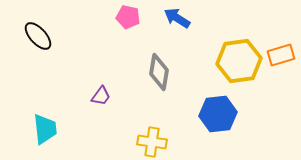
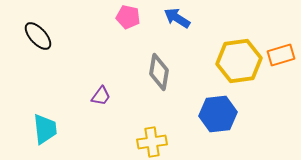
yellow cross: rotated 16 degrees counterclockwise
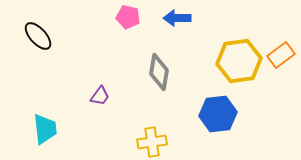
blue arrow: rotated 32 degrees counterclockwise
orange rectangle: rotated 20 degrees counterclockwise
purple trapezoid: moved 1 px left
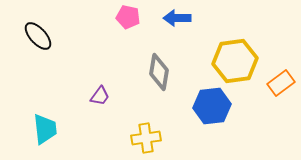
orange rectangle: moved 28 px down
yellow hexagon: moved 4 px left
blue hexagon: moved 6 px left, 8 px up
yellow cross: moved 6 px left, 4 px up
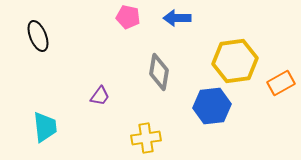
black ellipse: rotated 20 degrees clockwise
orange rectangle: rotated 8 degrees clockwise
cyan trapezoid: moved 2 px up
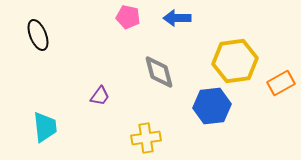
black ellipse: moved 1 px up
gray diamond: rotated 24 degrees counterclockwise
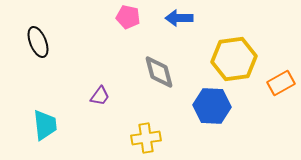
blue arrow: moved 2 px right
black ellipse: moved 7 px down
yellow hexagon: moved 1 px left, 2 px up
blue hexagon: rotated 9 degrees clockwise
cyan trapezoid: moved 2 px up
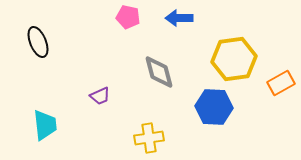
purple trapezoid: rotated 30 degrees clockwise
blue hexagon: moved 2 px right, 1 px down
yellow cross: moved 3 px right
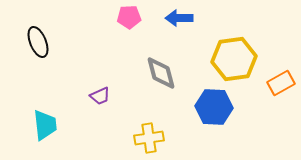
pink pentagon: moved 1 px right; rotated 15 degrees counterclockwise
gray diamond: moved 2 px right, 1 px down
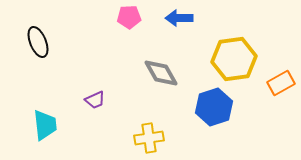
gray diamond: rotated 15 degrees counterclockwise
purple trapezoid: moved 5 px left, 4 px down
blue hexagon: rotated 21 degrees counterclockwise
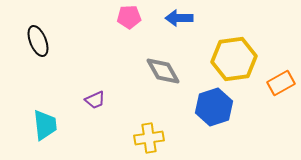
black ellipse: moved 1 px up
gray diamond: moved 2 px right, 2 px up
